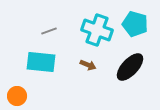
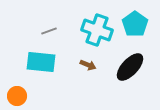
cyan pentagon: rotated 20 degrees clockwise
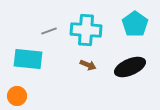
cyan cross: moved 11 px left; rotated 16 degrees counterclockwise
cyan rectangle: moved 13 px left, 3 px up
black ellipse: rotated 24 degrees clockwise
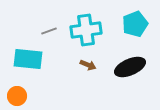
cyan pentagon: rotated 15 degrees clockwise
cyan cross: rotated 12 degrees counterclockwise
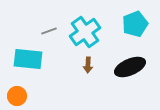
cyan cross: moved 1 px left, 2 px down; rotated 28 degrees counterclockwise
brown arrow: rotated 70 degrees clockwise
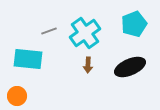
cyan pentagon: moved 1 px left
cyan cross: moved 1 px down
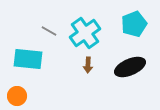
gray line: rotated 49 degrees clockwise
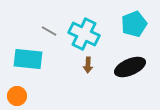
cyan cross: moved 1 px left, 1 px down; rotated 28 degrees counterclockwise
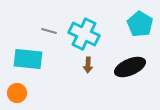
cyan pentagon: moved 6 px right; rotated 20 degrees counterclockwise
gray line: rotated 14 degrees counterclockwise
orange circle: moved 3 px up
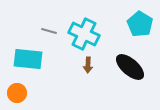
black ellipse: rotated 64 degrees clockwise
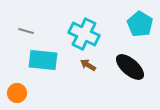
gray line: moved 23 px left
cyan rectangle: moved 15 px right, 1 px down
brown arrow: rotated 119 degrees clockwise
